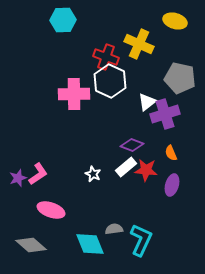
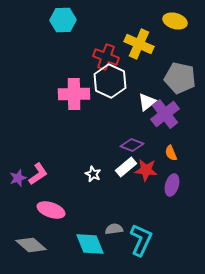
purple cross: rotated 20 degrees counterclockwise
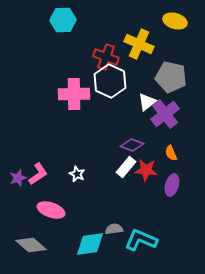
gray pentagon: moved 9 px left, 1 px up
white rectangle: rotated 10 degrees counterclockwise
white star: moved 16 px left
cyan L-shape: rotated 92 degrees counterclockwise
cyan diamond: rotated 76 degrees counterclockwise
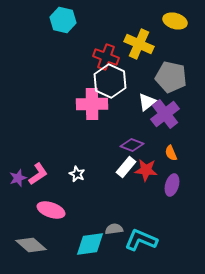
cyan hexagon: rotated 15 degrees clockwise
pink cross: moved 18 px right, 10 px down
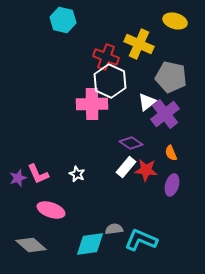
purple diamond: moved 1 px left, 2 px up; rotated 15 degrees clockwise
pink L-shape: rotated 100 degrees clockwise
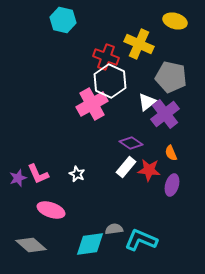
pink cross: rotated 28 degrees counterclockwise
red star: moved 3 px right
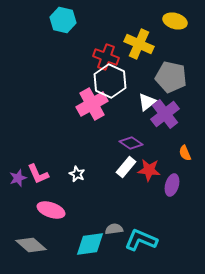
orange semicircle: moved 14 px right
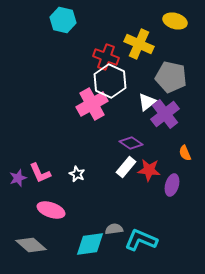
pink L-shape: moved 2 px right, 1 px up
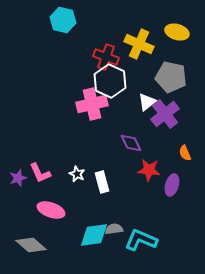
yellow ellipse: moved 2 px right, 11 px down
pink cross: rotated 16 degrees clockwise
purple diamond: rotated 30 degrees clockwise
white rectangle: moved 24 px left, 15 px down; rotated 55 degrees counterclockwise
cyan diamond: moved 4 px right, 9 px up
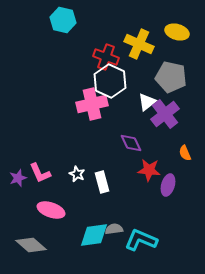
purple ellipse: moved 4 px left
